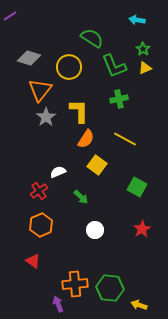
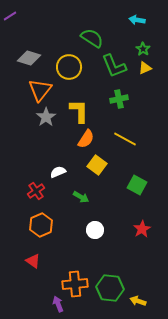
green square: moved 2 px up
red cross: moved 3 px left
green arrow: rotated 14 degrees counterclockwise
yellow arrow: moved 1 px left, 4 px up
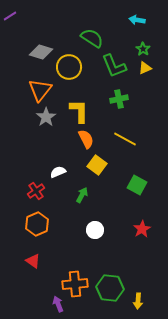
gray diamond: moved 12 px right, 6 px up
orange semicircle: rotated 60 degrees counterclockwise
green arrow: moved 1 px right, 2 px up; rotated 91 degrees counterclockwise
orange hexagon: moved 4 px left, 1 px up
yellow arrow: rotated 105 degrees counterclockwise
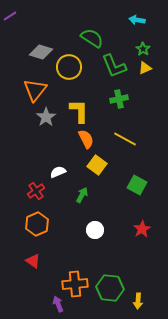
orange triangle: moved 5 px left
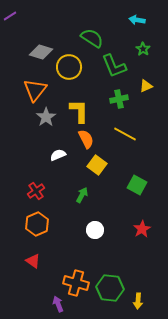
yellow triangle: moved 1 px right, 18 px down
yellow line: moved 5 px up
white semicircle: moved 17 px up
orange cross: moved 1 px right, 1 px up; rotated 20 degrees clockwise
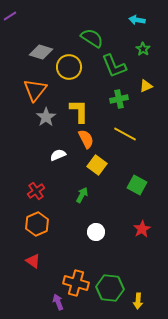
white circle: moved 1 px right, 2 px down
purple arrow: moved 2 px up
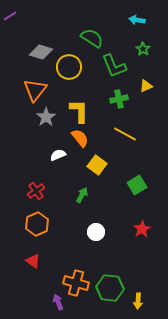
orange semicircle: moved 6 px left, 1 px up; rotated 12 degrees counterclockwise
green square: rotated 30 degrees clockwise
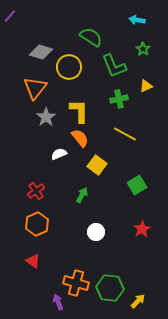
purple line: rotated 16 degrees counterclockwise
green semicircle: moved 1 px left, 1 px up
orange triangle: moved 2 px up
white semicircle: moved 1 px right, 1 px up
yellow arrow: rotated 140 degrees counterclockwise
